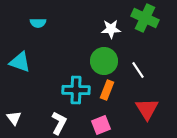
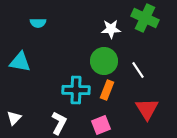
cyan triangle: rotated 10 degrees counterclockwise
white triangle: rotated 21 degrees clockwise
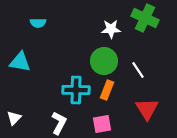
pink square: moved 1 px right, 1 px up; rotated 12 degrees clockwise
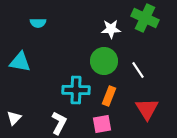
orange rectangle: moved 2 px right, 6 px down
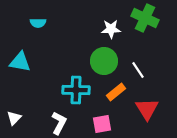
orange rectangle: moved 7 px right, 4 px up; rotated 30 degrees clockwise
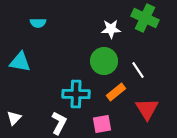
cyan cross: moved 4 px down
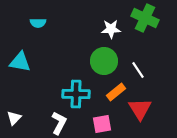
red triangle: moved 7 px left
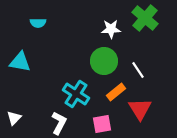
green cross: rotated 16 degrees clockwise
cyan cross: rotated 32 degrees clockwise
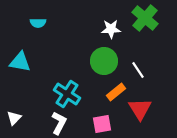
cyan cross: moved 9 px left
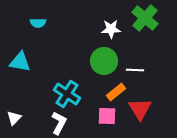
white line: moved 3 px left; rotated 54 degrees counterclockwise
pink square: moved 5 px right, 8 px up; rotated 12 degrees clockwise
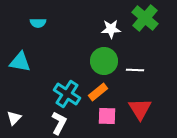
orange rectangle: moved 18 px left
